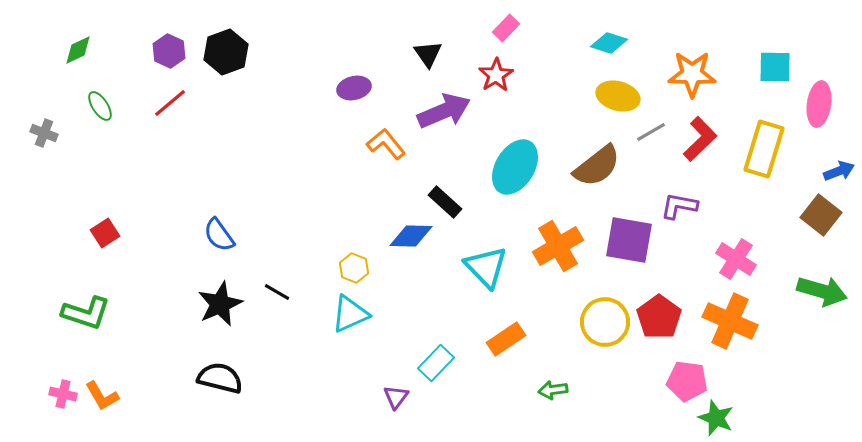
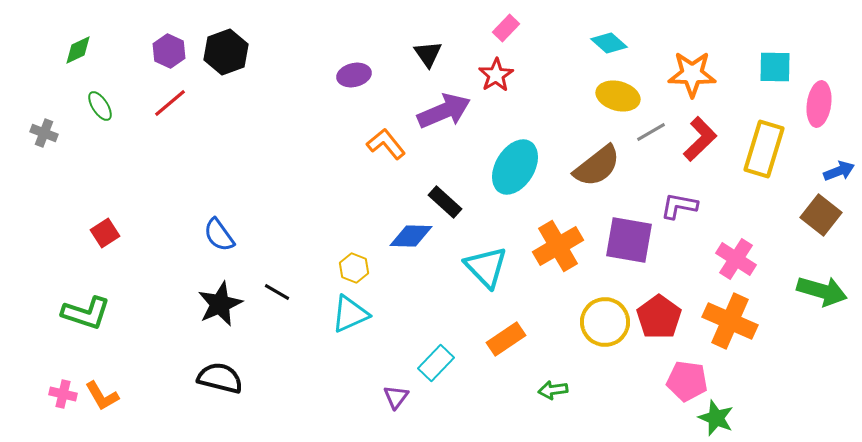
cyan diamond at (609, 43): rotated 24 degrees clockwise
purple ellipse at (354, 88): moved 13 px up
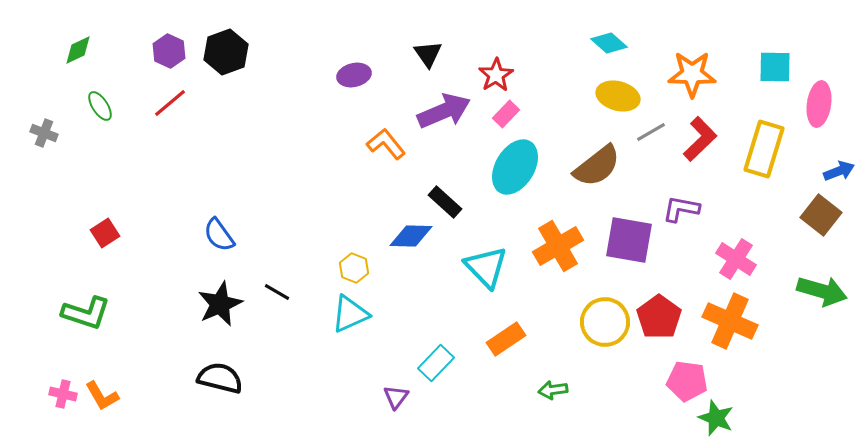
pink rectangle at (506, 28): moved 86 px down
purple L-shape at (679, 206): moved 2 px right, 3 px down
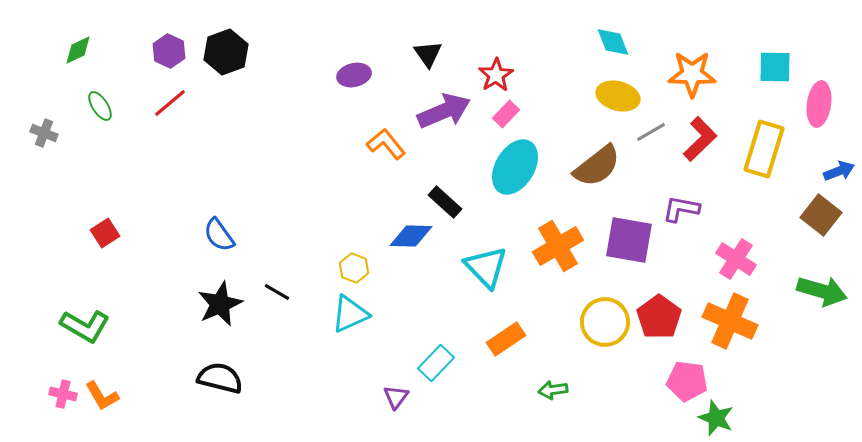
cyan diamond at (609, 43): moved 4 px right, 1 px up; rotated 27 degrees clockwise
green L-shape at (86, 313): moved 1 px left, 13 px down; rotated 12 degrees clockwise
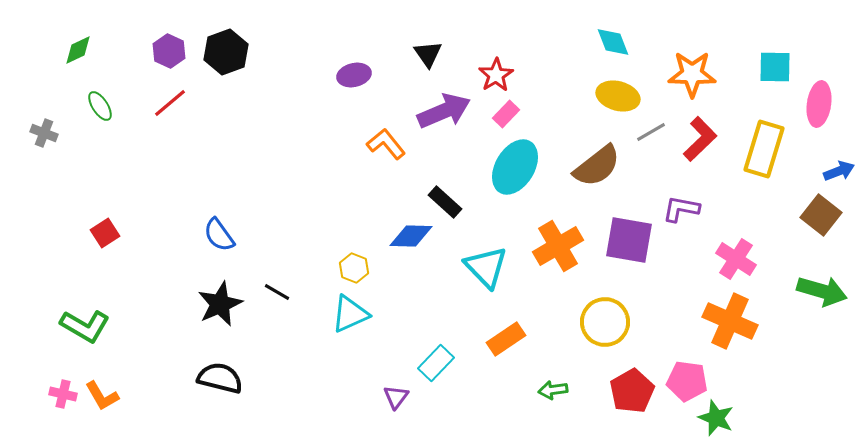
red pentagon at (659, 317): moved 27 px left, 74 px down; rotated 6 degrees clockwise
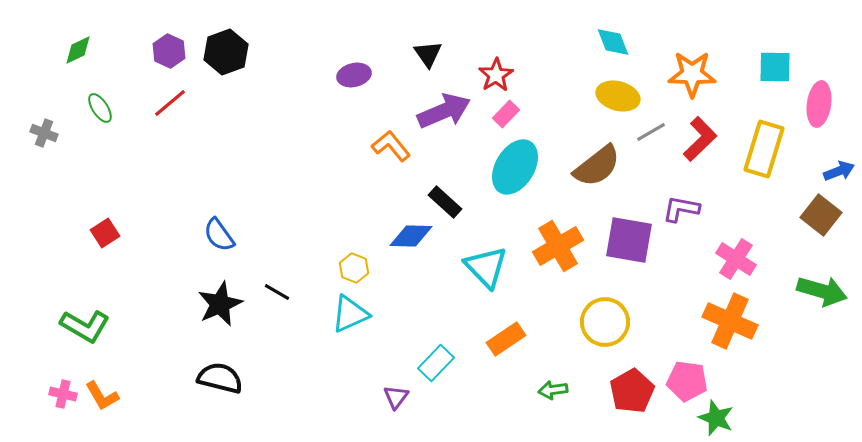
green ellipse at (100, 106): moved 2 px down
orange L-shape at (386, 144): moved 5 px right, 2 px down
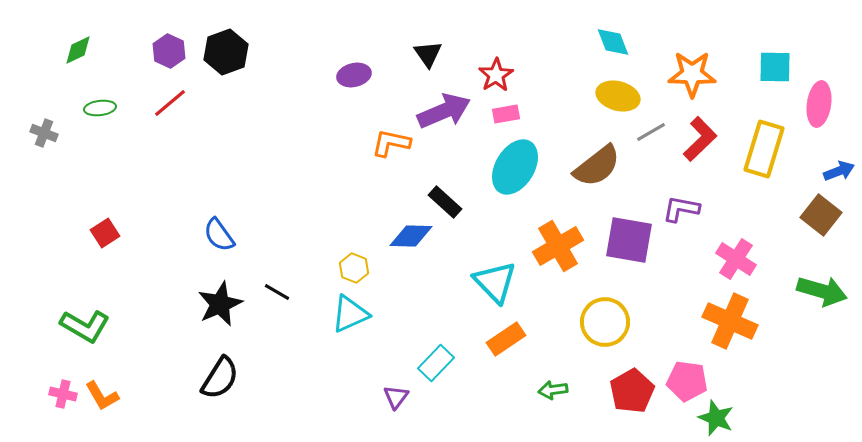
green ellipse at (100, 108): rotated 64 degrees counterclockwise
pink rectangle at (506, 114): rotated 36 degrees clockwise
orange L-shape at (391, 146): moved 3 px up; rotated 39 degrees counterclockwise
cyan triangle at (486, 267): moved 9 px right, 15 px down
black semicircle at (220, 378): rotated 108 degrees clockwise
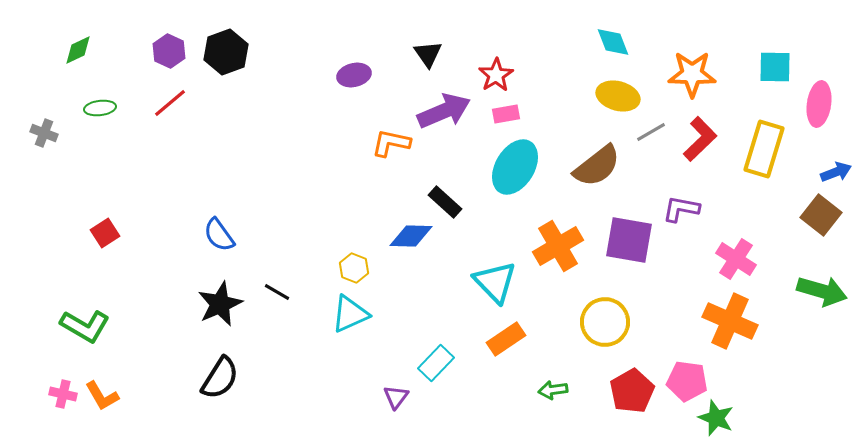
blue arrow at (839, 171): moved 3 px left, 1 px down
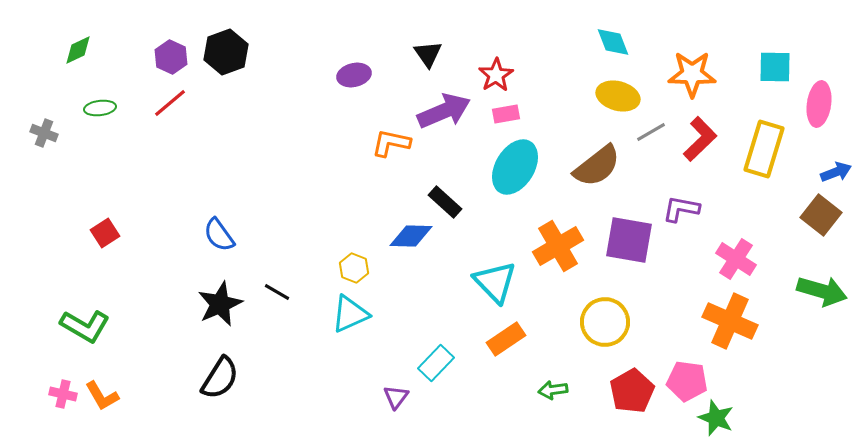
purple hexagon at (169, 51): moved 2 px right, 6 px down
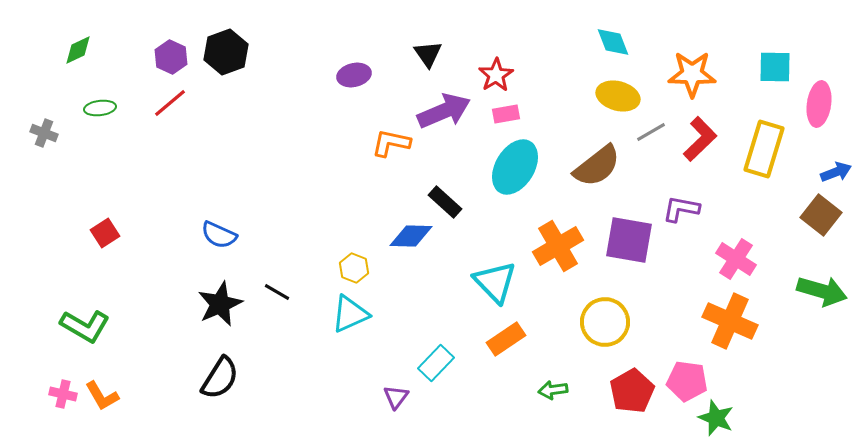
blue semicircle at (219, 235): rotated 30 degrees counterclockwise
